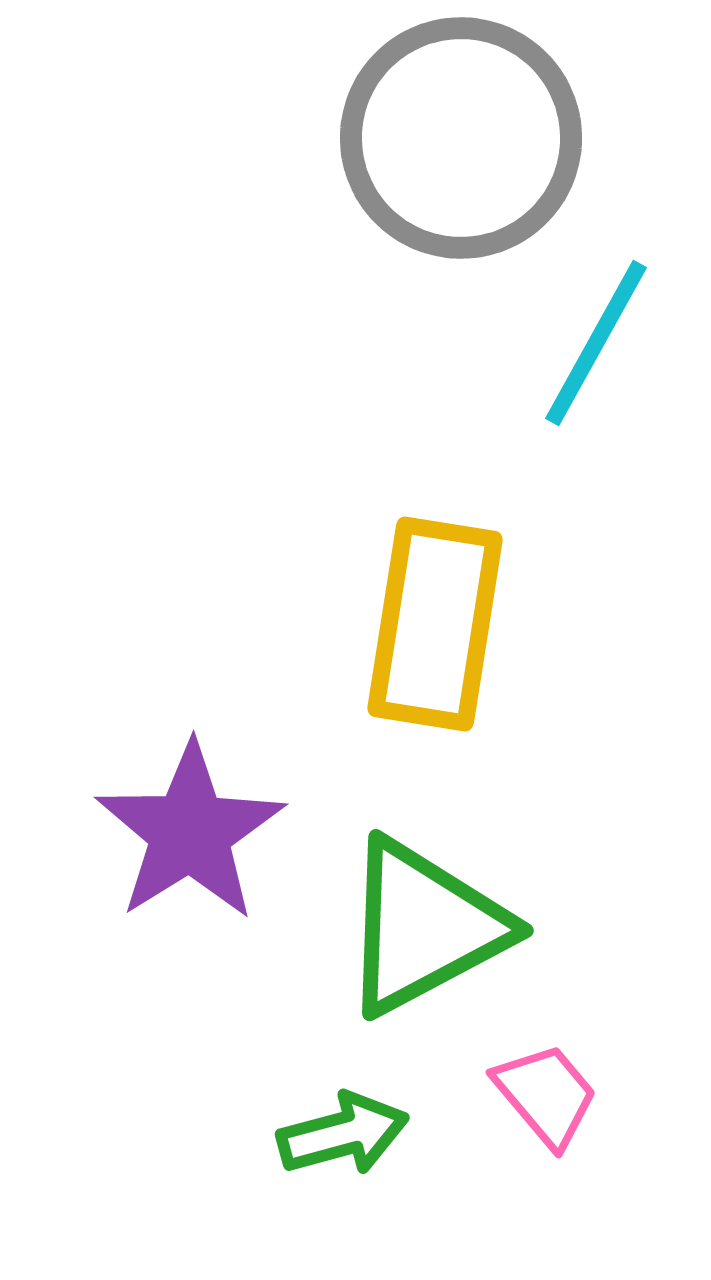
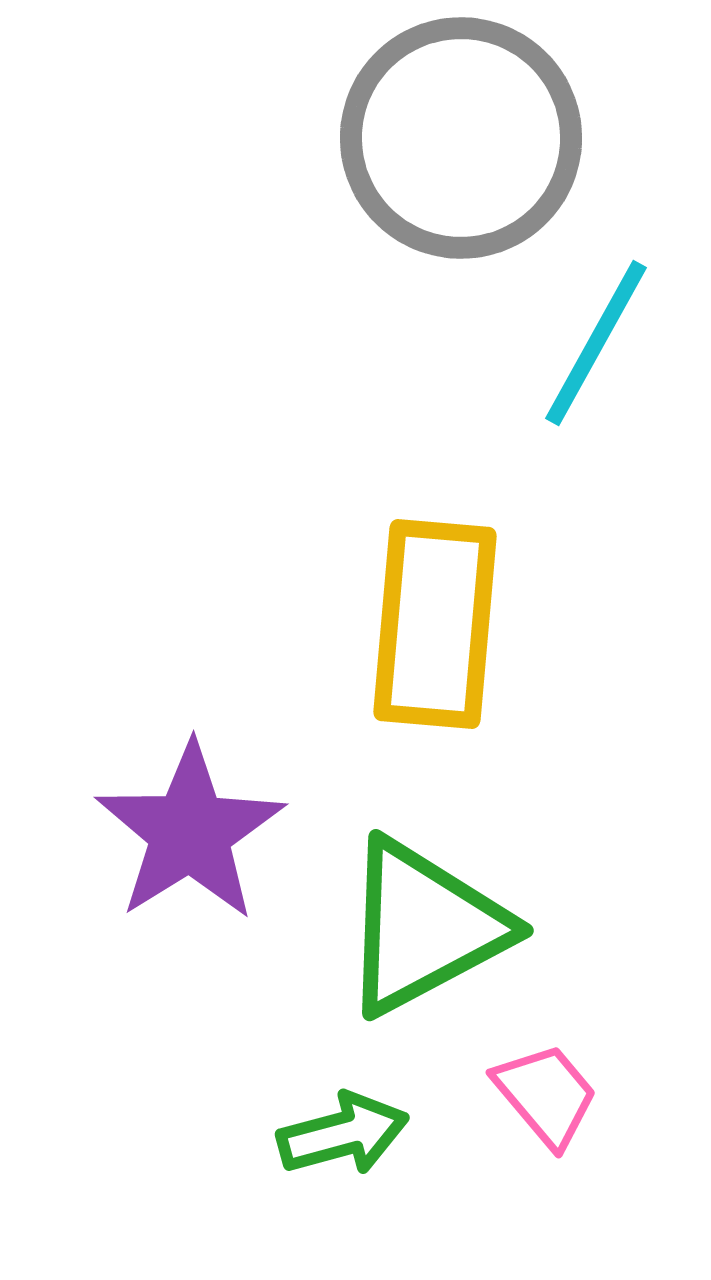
yellow rectangle: rotated 4 degrees counterclockwise
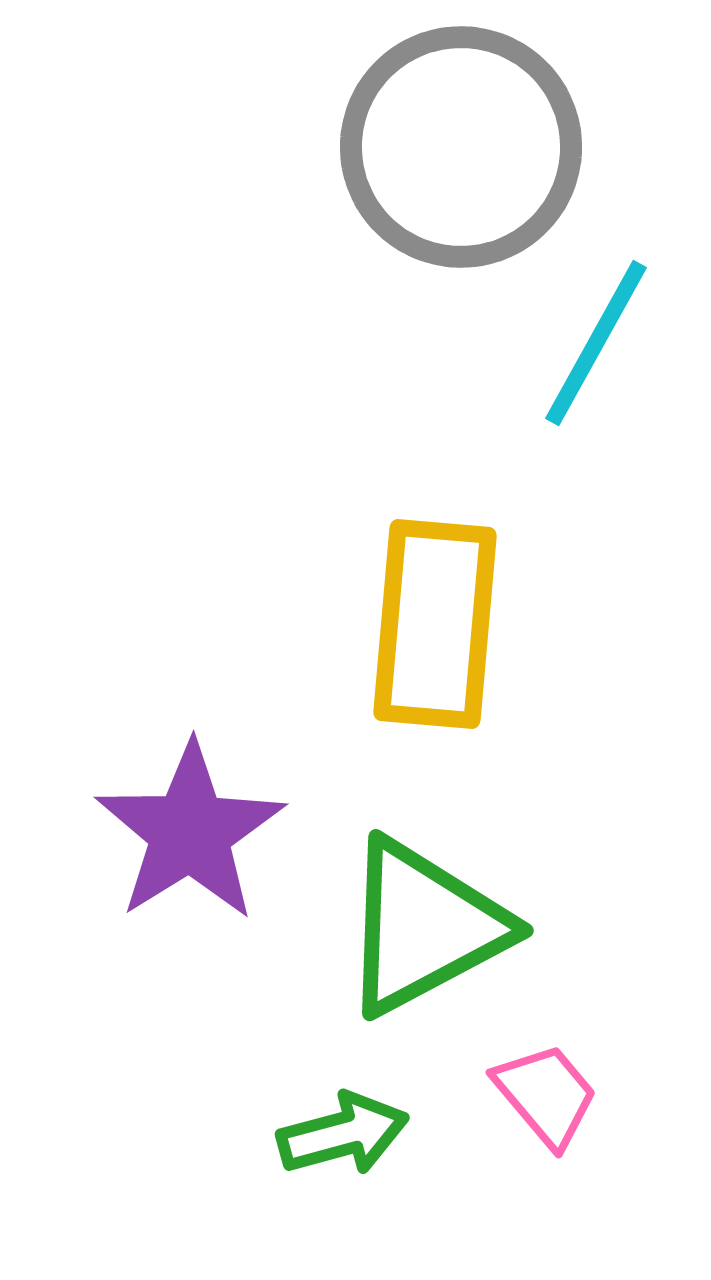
gray circle: moved 9 px down
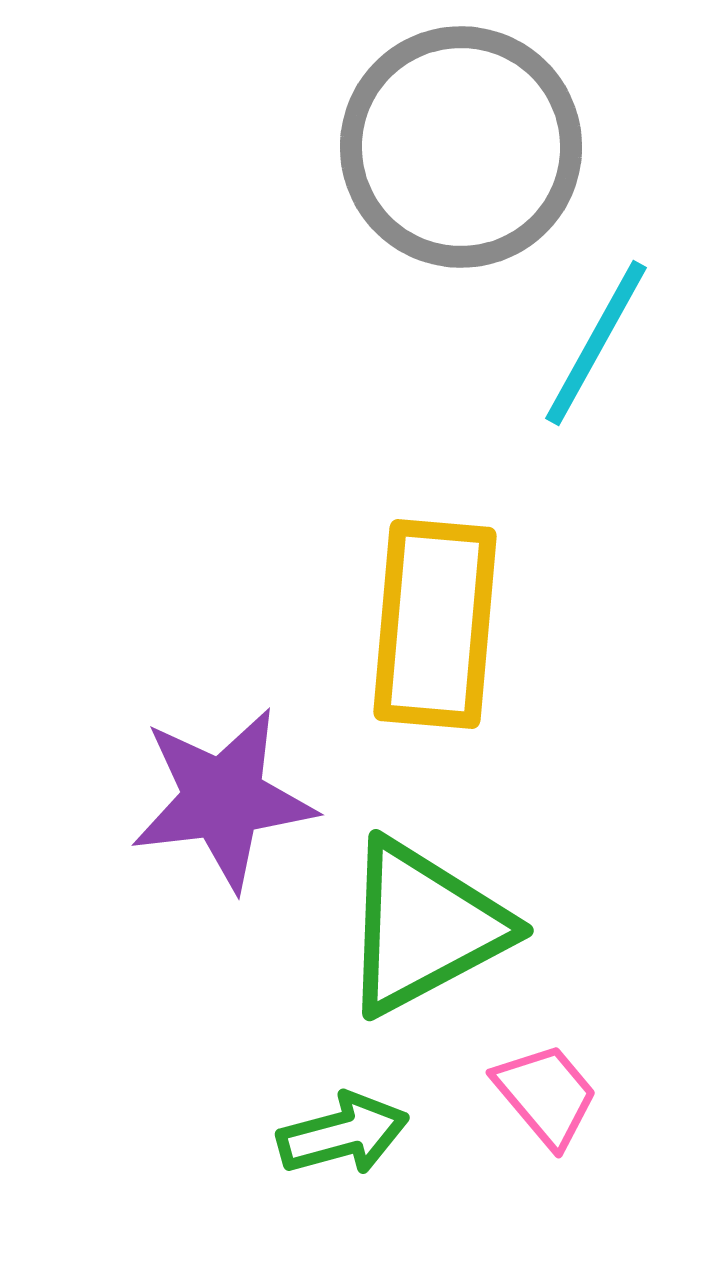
purple star: moved 33 px right, 33 px up; rotated 25 degrees clockwise
